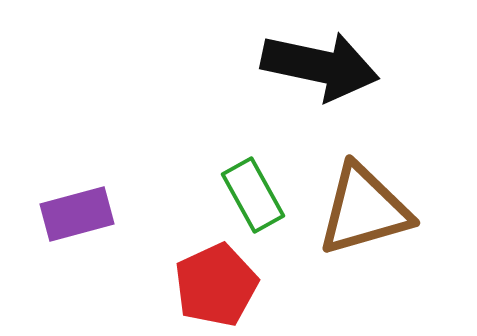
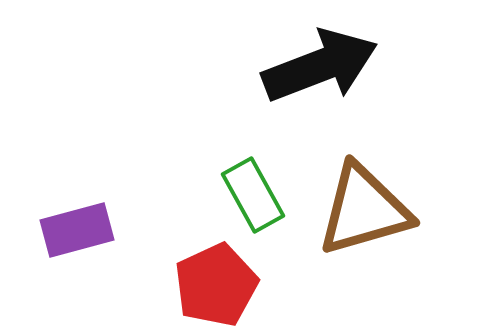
black arrow: rotated 33 degrees counterclockwise
purple rectangle: moved 16 px down
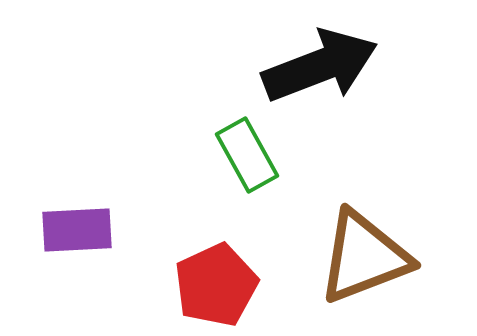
green rectangle: moved 6 px left, 40 px up
brown triangle: moved 47 px down; rotated 5 degrees counterclockwise
purple rectangle: rotated 12 degrees clockwise
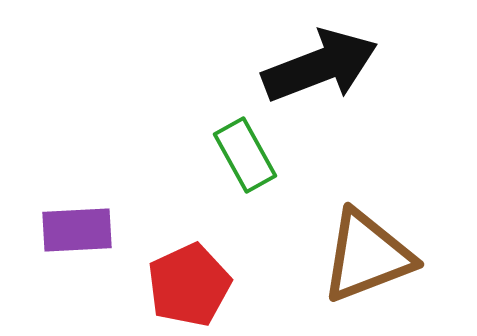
green rectangle: moved 2 px left
brown triangle: moved 3 px right, 1 px up
red pentagon: moved 27 px left
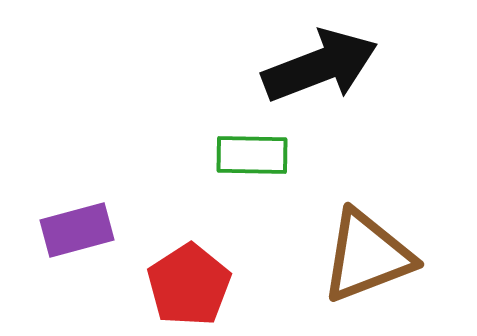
green rectangle: moved 7 px right; rotated 60 degrees counterclockwise
purple rectangle: rotated 12 degrees counterclockwise
red pentagon: rotated 8 degrees counterclockwise
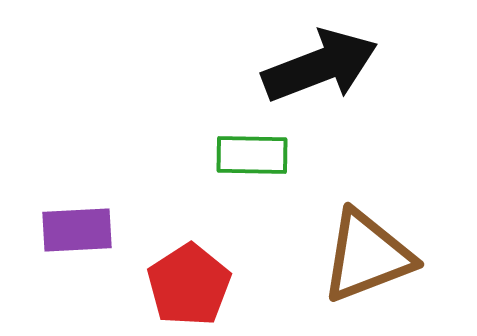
purple rectangle: rotated 12 degrees clockwise
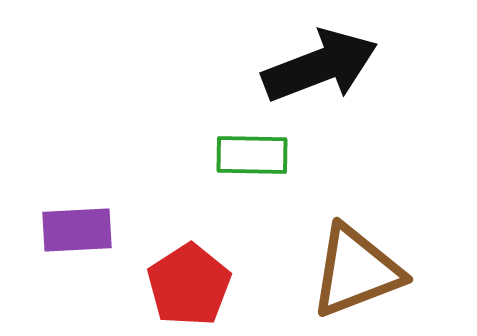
brown triangle: moved 11 px left, 15 px down
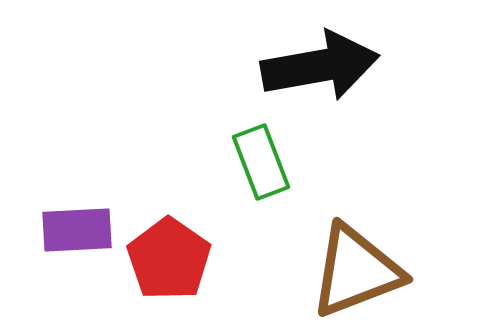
black arrow: rotated 11 degrees clockwise
green rectangle: moved 9 px right, 7 px down; rotated 68 degrees clockwise
red pentagon: moved 20 px left, 26 px up; rotated 4 degrees counterclockwise
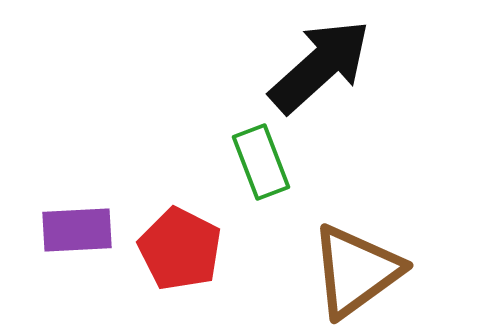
black arrow: rotated 32 degrees counterclockwise
red pentagon: moved 11 px right, 10 px up; rotated 8 degrees counterclockwise
brown triangle: rotated 15 degrees counterclockwise
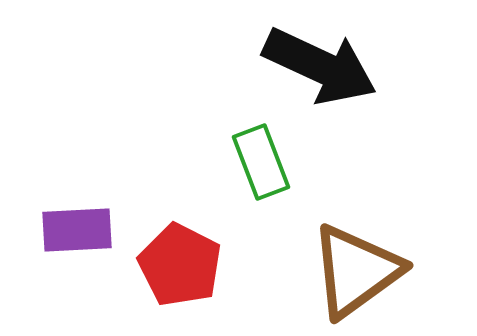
black arrow: rotated 67 degrees clockwise
red pentagon: moved 16 px down
